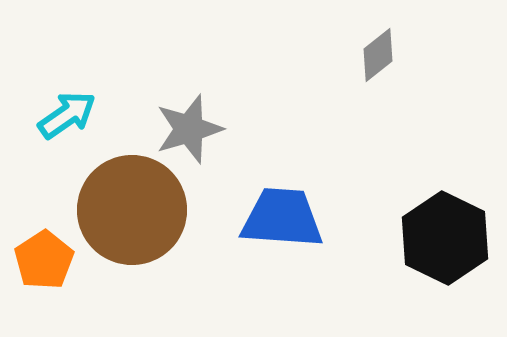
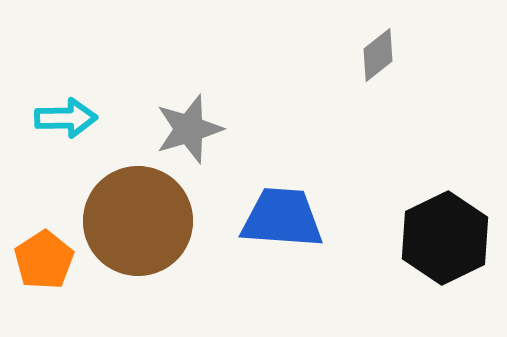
cyan arrow: moved 1 px left, 3 px down; rotated 34 degrees clockwise
brown circle: moved 6 px right, 11 px down
black hexagon: rotated 8 degrees clockwise
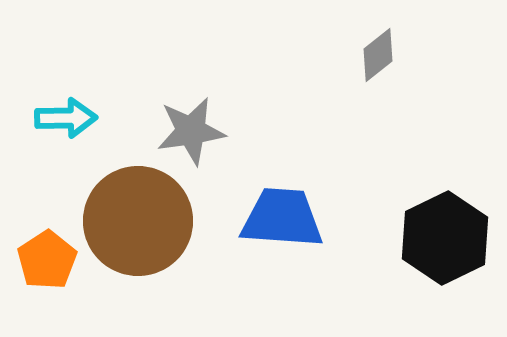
gray star: moved 2 px right, 2 px down; rotated 8 degrees clockwise
orange pentagon: moved 3 px right
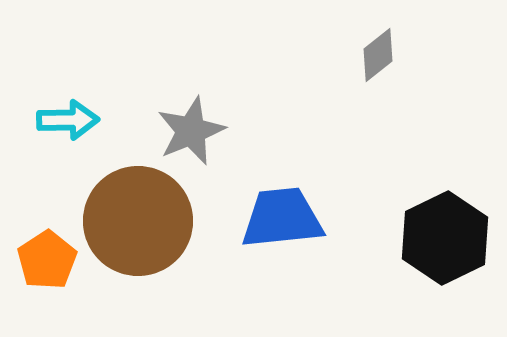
cyan arrow: moved 2 px right, 2 px down
gray star: rotated 14 degrees counterclockwise
blue trapezoid: rotated 10 degrees counterclockwise
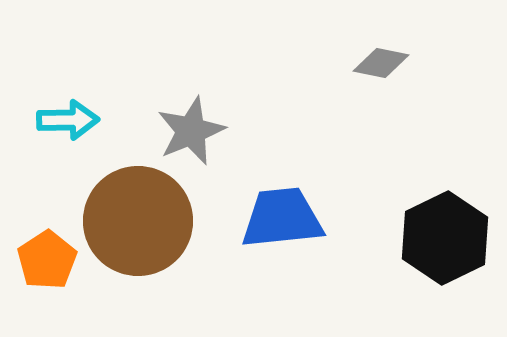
gray diamond: moved 3 px right, 8 px down; rotated 50 degrees clockwise
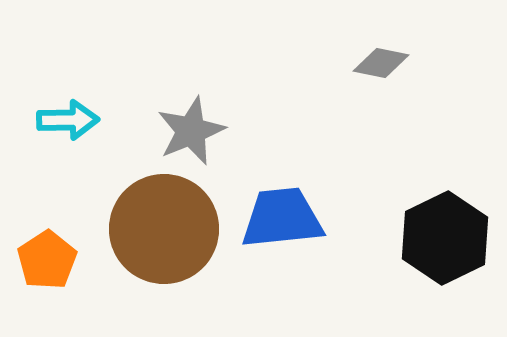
brown circle: moved 26 px right, 8 px down
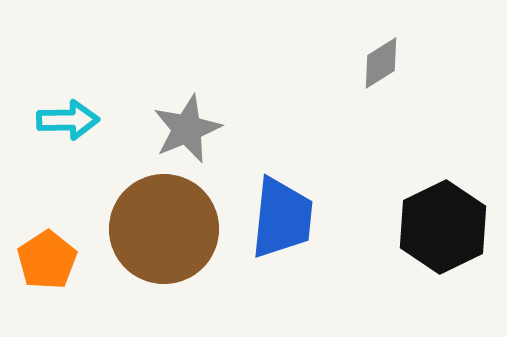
gray diamond: rotated 44 degrees counterclockwise
gray star: moved 4 px left, 2 px up
blue trapezoid: rotated 102 degrees clockwise
black hexagon: moved 2 px left, 11 px up
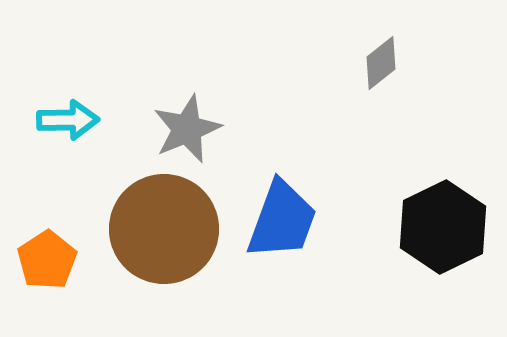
gray diamond: rotated 6 degrees counterclockwise
blue trapezoid: moved 2 px down; rotated 14 degrees clockwise
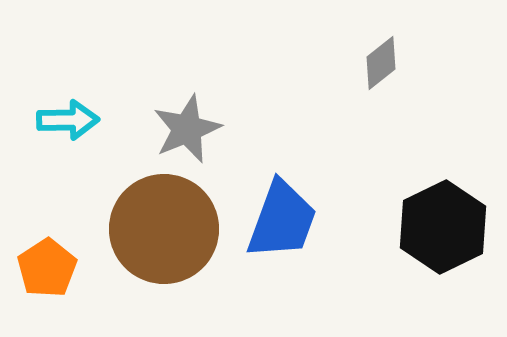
orange pentagon: moved 8 px down
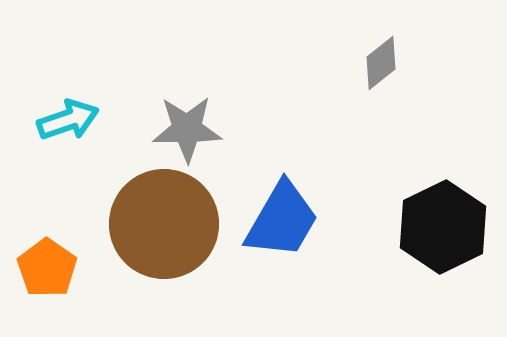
cyan arrow: rotated 18 degrees counterclockwise
gray star: rotated 22 degrees clockwise
blue trapezoid: rotated 10 degrees clockwise
brown circle: moved 5 px up
orange pentagon: rotated 4 degrees counterclockwise
